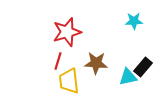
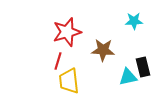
brown star: moved 7 px right, 13 px up
black rectangle: rotated 54 degrees counterclockwise
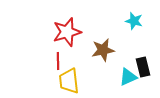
cyan star: rotated 18 degrees clockwise
brown star: rotated 15 degrees counterclockwise
red line: rotated 18 degrees counterclockwise
cyan triangle: rotated 12 degrees counterclockwise
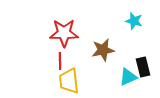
red star: moved 3 px left, 1 px down; rotated 16 degrees clockwise
red line: moved 2 px right
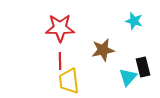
red star: moved 4 px left, 5 px up
cyan triangle: rotated 24 degrees counterclockwise
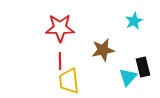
cyan star: rotated 30 degrees clockwise
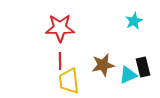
brown star: moved 15 px down
cyan triangle: moved 2 px up; rotated 24 degrees clockwise
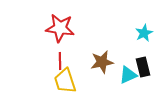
cyan star: moved 10 px right, 12 px down
red star: rotated 8 degrees clockwise
brown star: moved 1 px left, 3 px up
yellow trapezoid: moved 4 px left; rotated 12 degrees counterclockwise
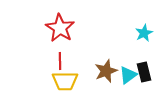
red star: rotated 24 degrees clockwise
brown star: moved 4 px right, 9 px down; rotated 10 degrees counterclockwise
black rectangle: moved 1 px right, 5 px down
cyan triangle: rotated 12 degrees counterclockwise
yellow trapezoid: rotated 72 degrees counterclockwise
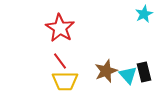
cyan star: moved 19 px up
red line: rotated 36 degrees counterclockwise
cyan triangle: rotated 36 degrees counterclockwise
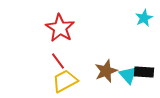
cyan star: moved 4 px down
red line: moved 2 px left
black rectangle: rotated 72 degrees counterclockwise
yellow trapezoid: rotated 152 degrees clockwise
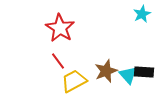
cyan star: moved 2 px left, 4 px up
yellow trapezoid: moved 9 px right
